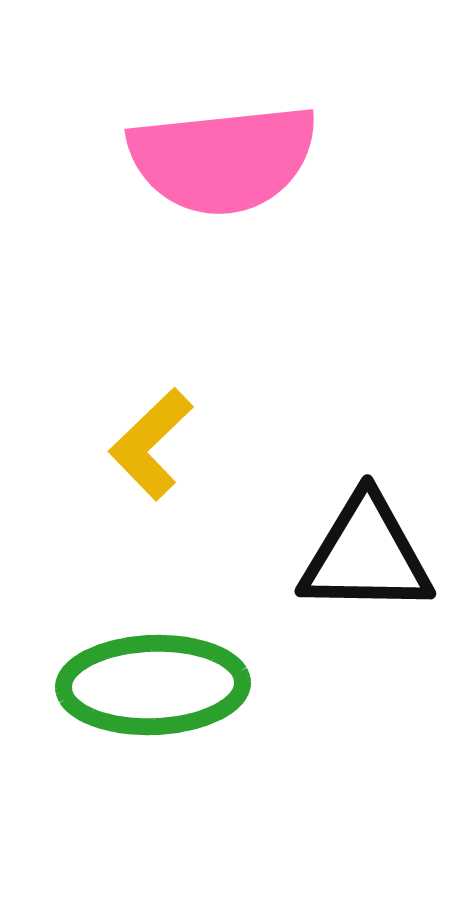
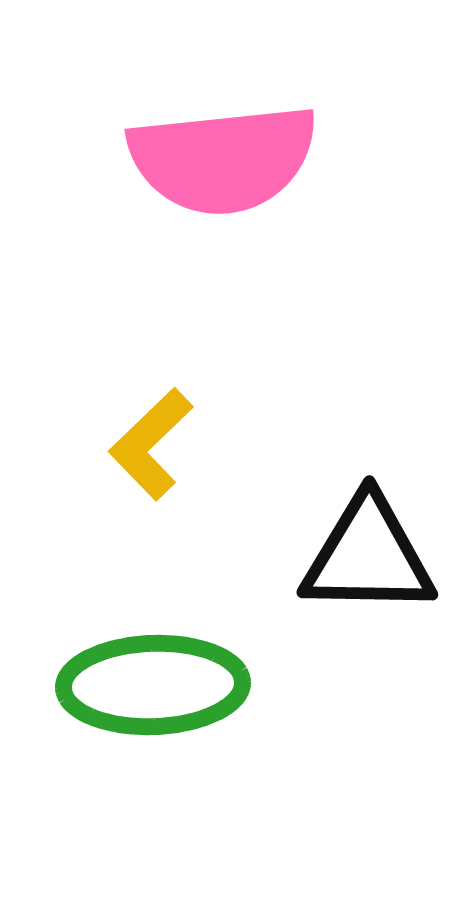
black triangle: moved 2 px right, 1 px down
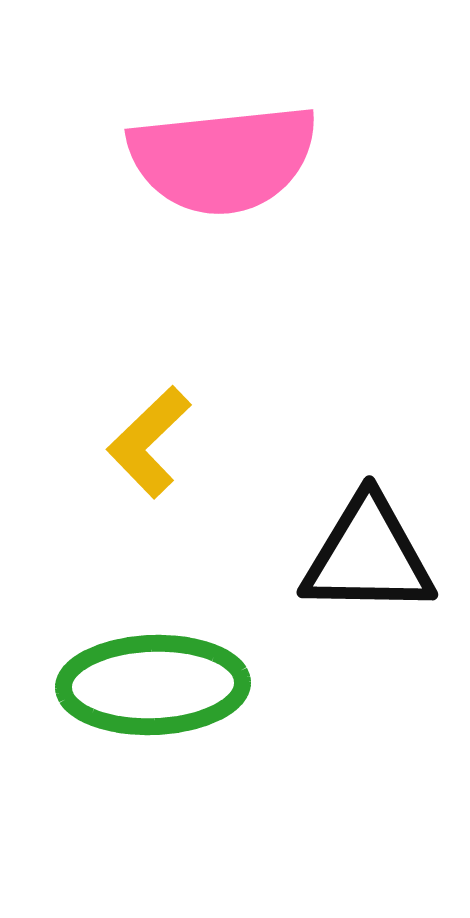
yellow L-shape: moved 2 px left, 2 px up
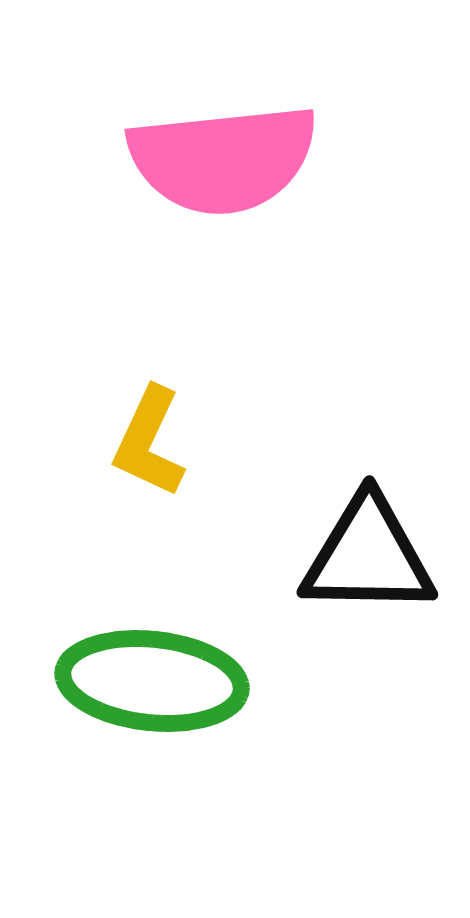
yellow L-shape: rotated 21 degrees counterclockwise
green ellipse: moved 1 px left, 4 px up; rotated 8 degrees clockwise
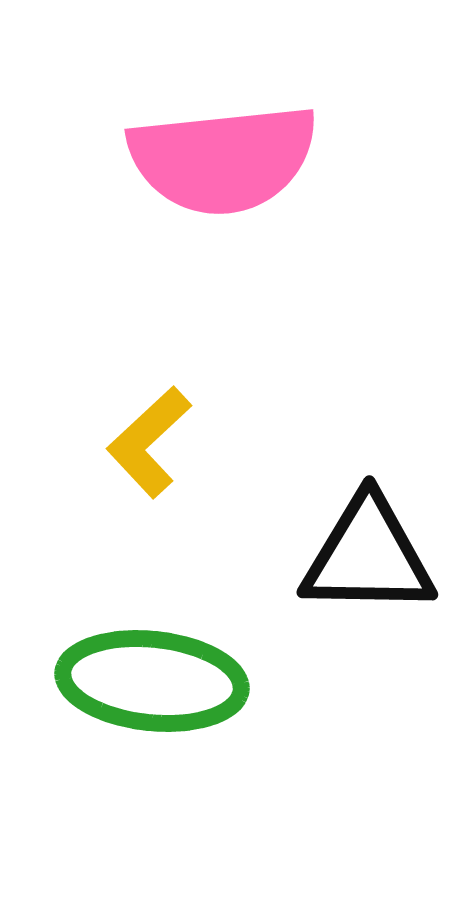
yellow L-shape: rotated 22 degrees clockwise
